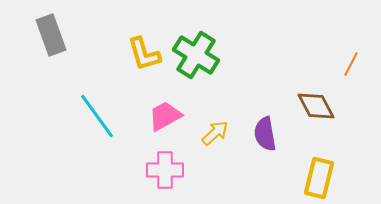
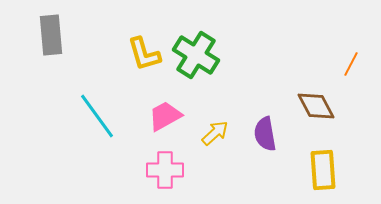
gray rectangle: rotated 15 degrees clockwise
yellow rectangle: moved 4 px right, 8 px up; rotated 18 degrees counterclockwise
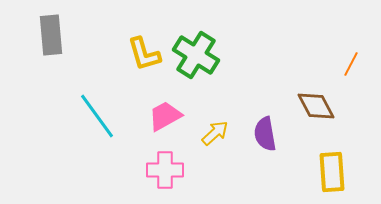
yellow rectangle: moved 9 px right, 2 px down
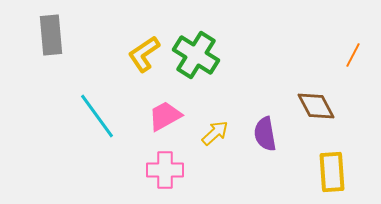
yellow L-shape: rotated 72 degrees clockwise
orange line: moved 2 px right, 9 px up
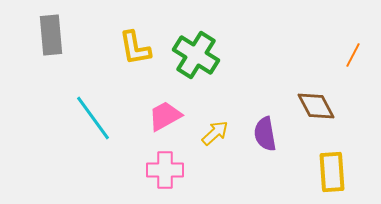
yellow L-shape: moved 9 px left, 6 px up; rotated 66 degrees counterclockwise
cyan line: moved 4 px left, 2 px down
